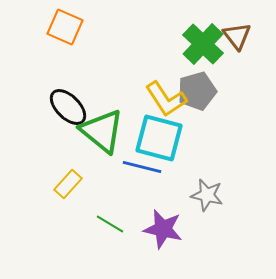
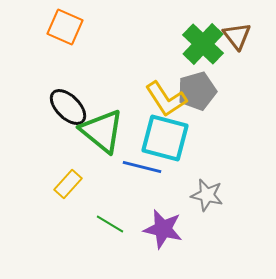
cyan square: moved 6 px right
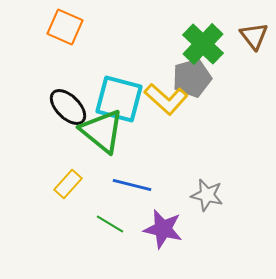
brown triangle: moved 17 px right
gray pentagon: moved 5 px left, 13 px up
yellow L-shape: rotated 15 degrees counterclockwise
cyan square: moved 46 px left, 39 px up
blue line: moved 10 px left, 18 px down
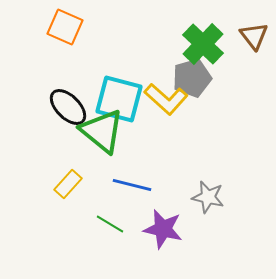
gray star: moved 1 px right, 2 px down
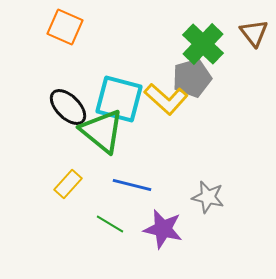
brown triangle: moved 3 px up
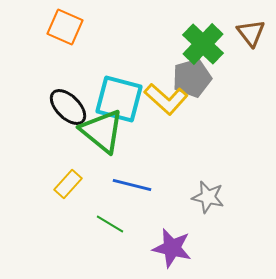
brown triangle: moved 3 px left
purple star: moved 9 px right, 19 px down
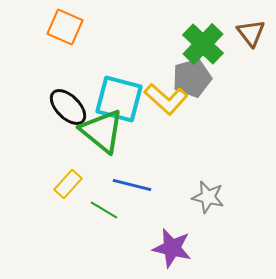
green line: moved 6 px left, 14 px up
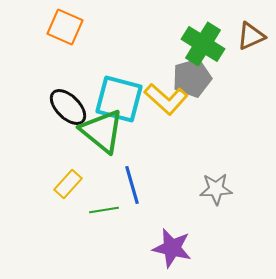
brown triangle: moved 3 px down; rotated 44 degrees clockwise
green cross: rotated 12 degrees counterclockwise
blue line: rotated 60 degrees clockwise
gray star: moved 8 px right, 8 px up; rotated 16 degrees counterclockwise
green line: rotated 40 degrees counterclockwise
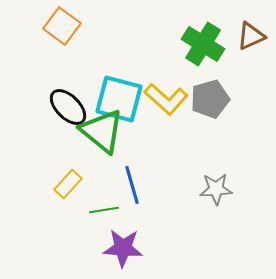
orange square: moved 3 px left, 1 px up; rotated 12 degrees clockwise
gray pentagon: moved 18 px right, 21 px down
purple star: moved 49 px left; rotated 9 degrees counterclockwise
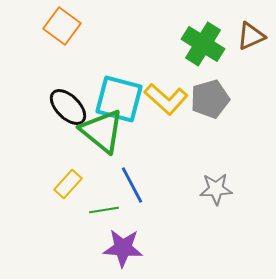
blue line: rotated 12 degrees counterclockwise
